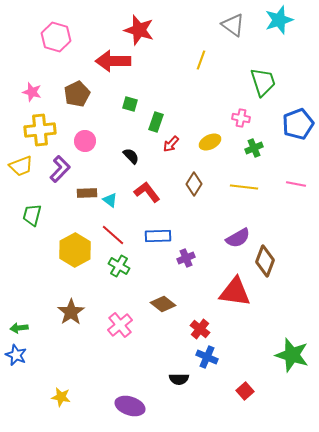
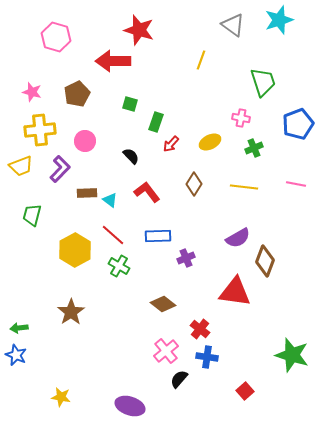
pink cross at (120, 325): moved 46 px right, 26 px down
blue cross at (207, 357): rotated 15 degrees counterclockwise
black semicircle at (179, 379): rotated 132 degrees clockwise
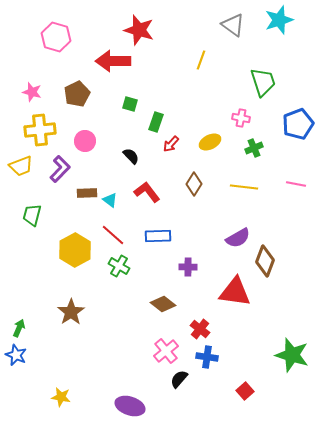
purple cross at (186, 258): moved 2 px right, 9 px down; rotated 24 degrees clockwise
green arrow at (19, 328): rotated 120 degrees clockwise
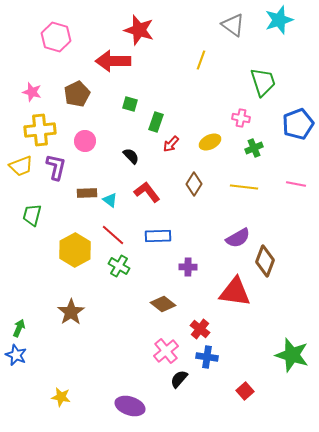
purple L-shape at (60, 169): moved 4 px left, 2 px up; rotated 32 degrees counterclockwise
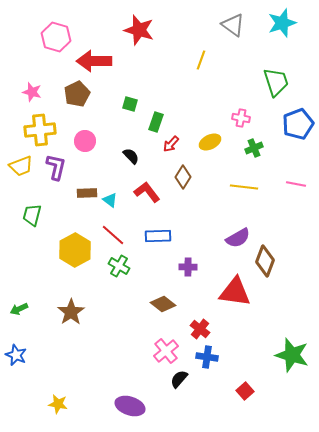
cyan star at (279, 20): moved 3 px right, 3 px down
red arrow at (113, 61): moved 19 px left
green trapezoid at (263, 82): moved 13 px right
brown diamond at (194, 184): moved 11 px left, 7 px up
green arrow at (19, 328): moved 19 px up; rotated 138 degrees counterclockwise
yellow star at (61, 397): moved 3 px left, 7 px down
